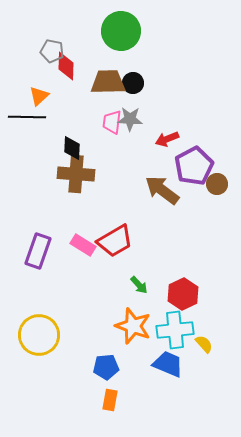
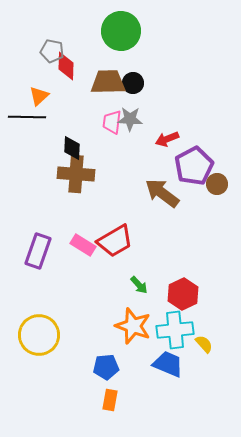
brown arrow: moved 3 px down
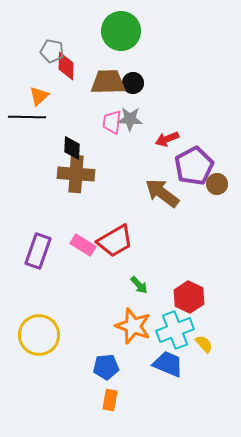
red hexagon: moved 6 px right, 3 px down; rotated 8 degrees counterclockwise
cyan cross: rotated 15 degrees counterclockwise
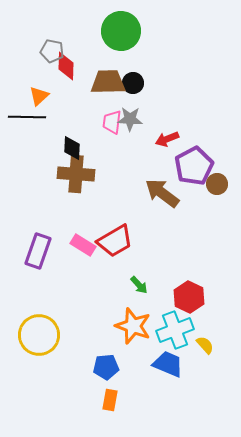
yellow semicircle: moved 1 px right, 1 px down
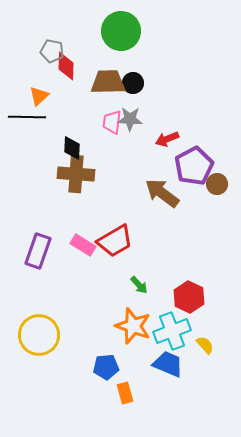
cyan cross: moved 3 px left, 1 px down
orange rectangle: moved 15 px right, 7 px up; rotated 25 degrees counterclockwise
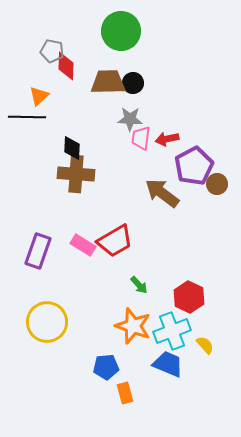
pink trapezoid: moved 29 px right, 16 px down
red arrow: rotated 10 degrees clockwise
yellow circle: moved 8 px right, 13 px up
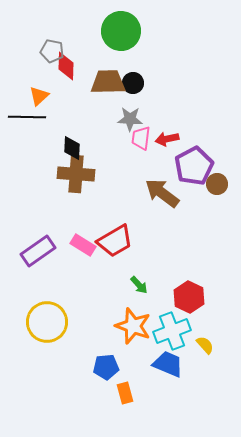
purple rectangle: rotated 36 degrees clockwise
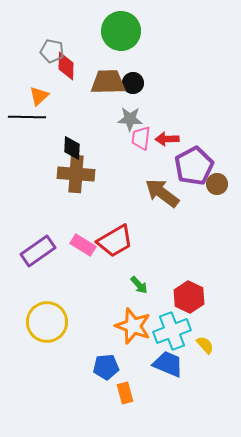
red arrow: rotated 10 degrees clockwise
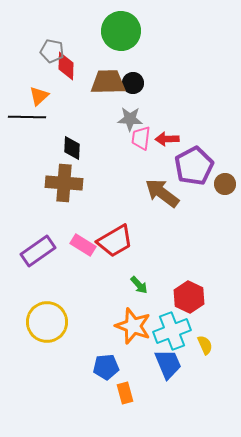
brown cross: moved 12 px left, 9 px down
brown circle: moved 8 px right
yellow semicircle: rotated 18 degrees clockwise
blue trapezoid: rotated 44 degrees clockwise
